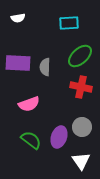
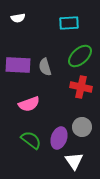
purple rectangle: moved 2 px down
gray semicircle: rotated 18 degrees counterclockwise
purple ellipse: moved 1 px down
white triangle: moved 7 px left
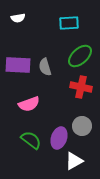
gray circle: moved 1 px up
white triangle: rotated 36 degrees clockwise
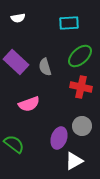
purple rectangle: moved 2 px left, 3 px up; rotated 40 degrees clockwise
green semicircle: moved 17 px left, 4 px down
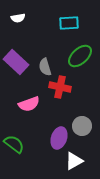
red cross: moved 21 px left
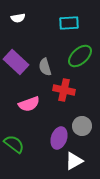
red cross: moved 4 px right, 3 px down
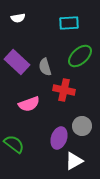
purple rectangle: moved 1 px right
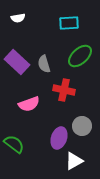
gray semicircle: moved 1 px left, 3 px up
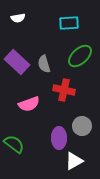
purple ellipse: rotated 20 degrees counterclockwise
